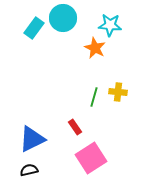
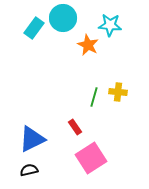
orange star: moved 7 px left, 3 px up
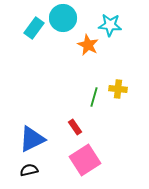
yellow cross: moved 3 px up
pink square: moved 6 px left, 2 px down
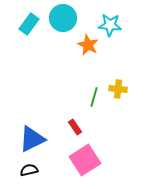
cyan rectangle: moved 5 px left, 4 px up
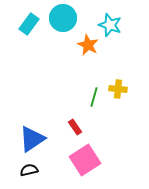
cyan star: rotated 15 degrees clockwise
blue triangle: rotated 8 degrees counterclockwise
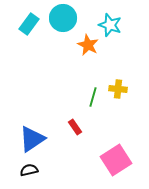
green line: moved 1 px left
pink square: moved 31 px right
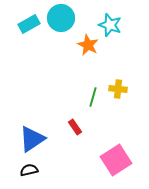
cyan circle: moved 2 px left
cyan rectangle: rotated 25 degrees clockwise
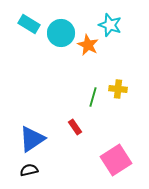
cyan circle: moved 15 px down
cyan rectangle: rotated 60 degrees clockwise
